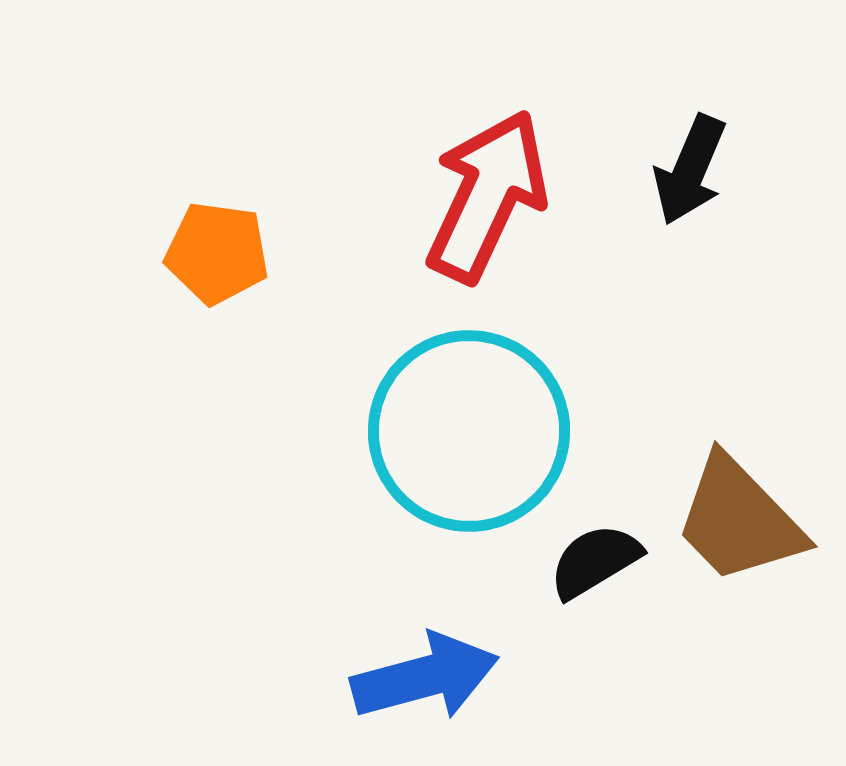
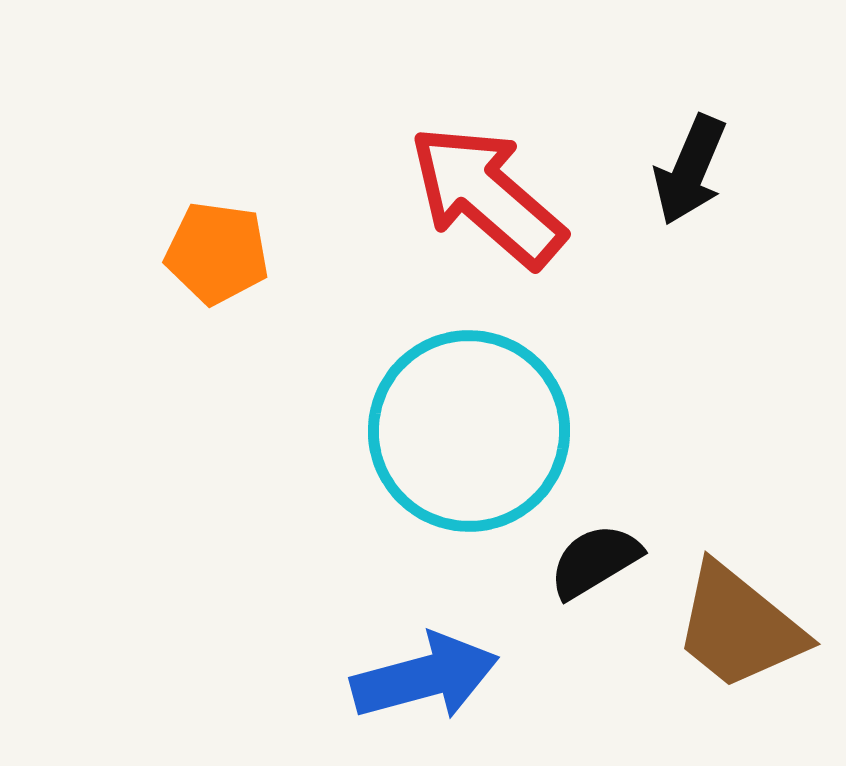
red arrow: rotated 74 degrees counterclockwise
brown trapezoid: moved 107 px down; rotated 7 degrees counterclockwise
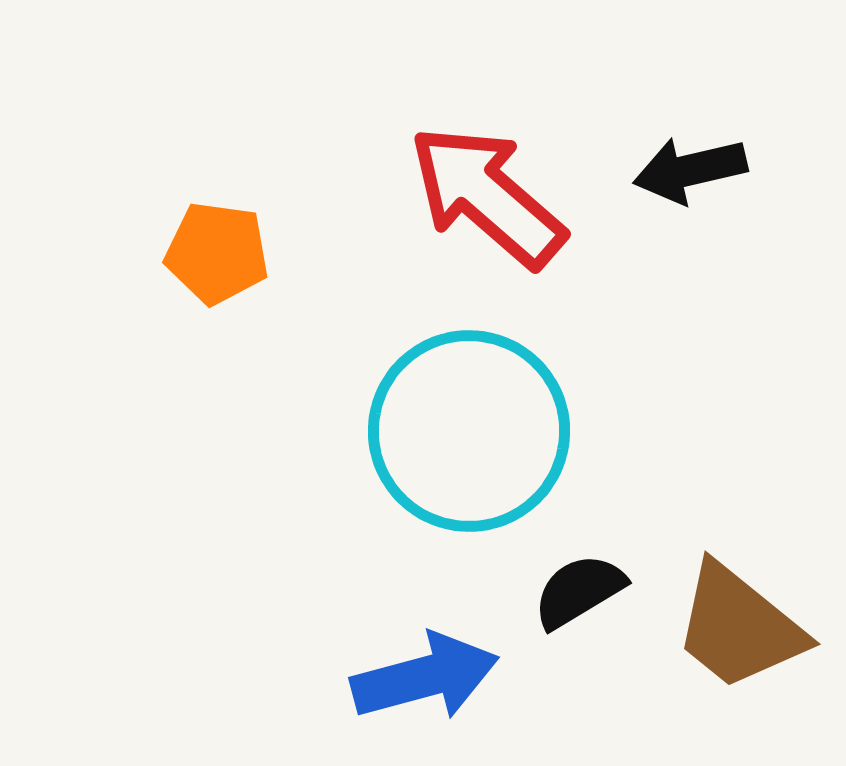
black arrow: rotated 54 degrees clockwise
black semicircle: moved 16 px left, 30 px down
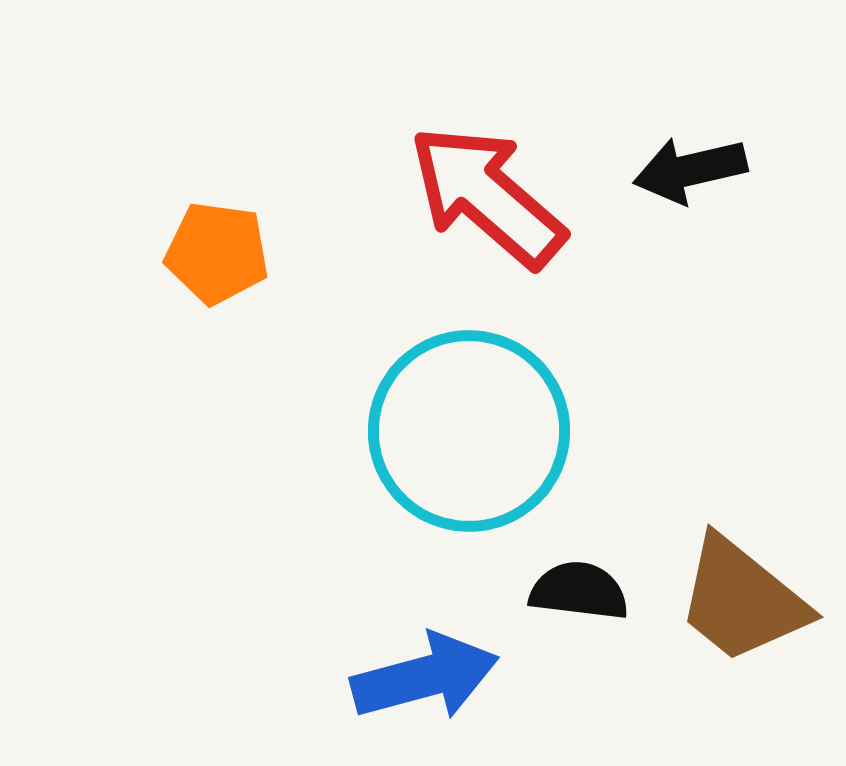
black semicircle: rotated 38 degrees clockwise
brown trapezoid: moved 3 px right, 27 px up
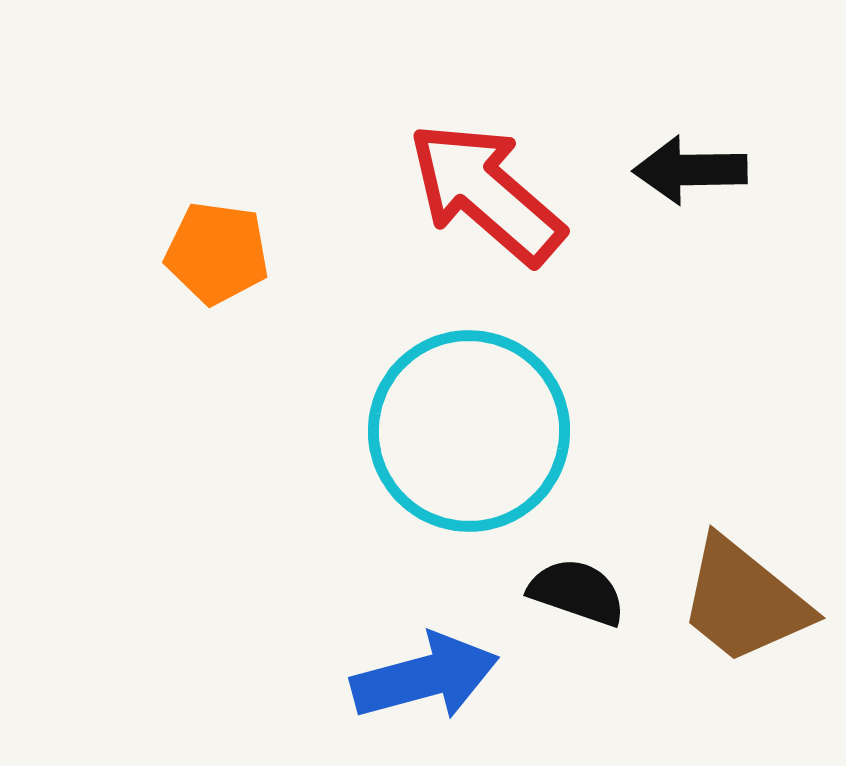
black arrow: rotated 12 degrees clockwise
red arrow: moved 1 px left, 3 px up
black semicircle: moved 2 px left, 1 px down; rotated 12 degrees clockwise
brown trapezoid: moved 2 px right, 1 px down
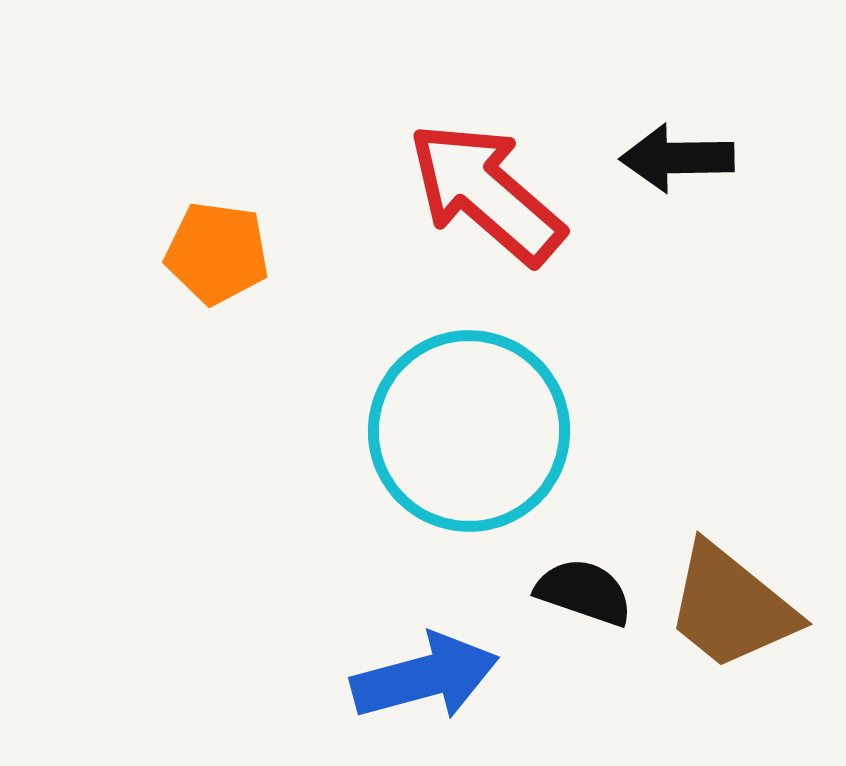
black arrow: moved 13 px left, 12 px up
black semicircle: moved 7 px right
brown trapezoid: moved 13 px left, 6 px down
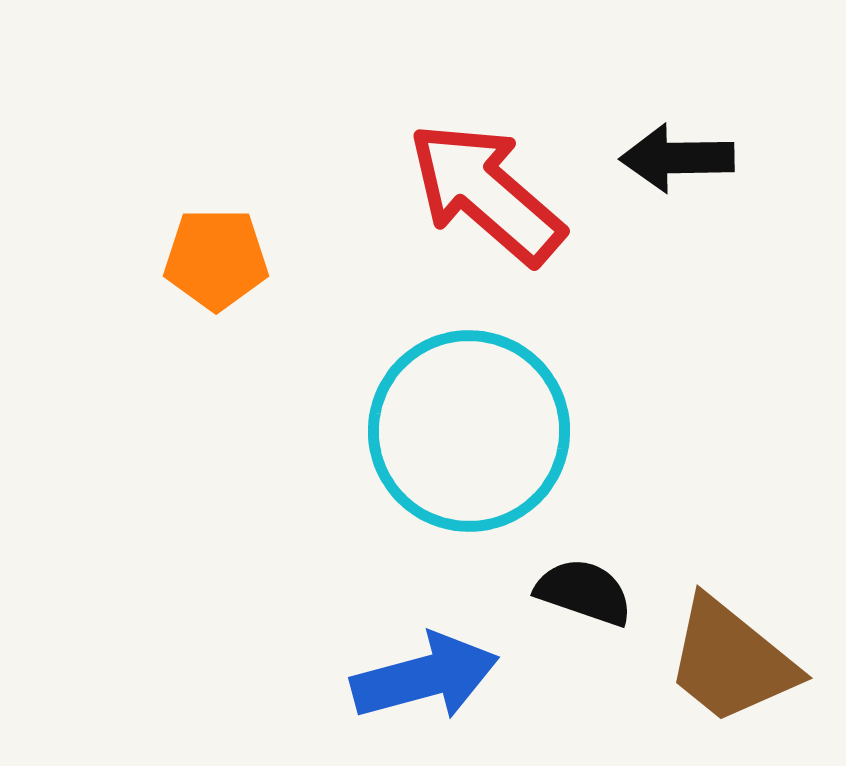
orange pentagon: moved 1 px left, 6 px down; rotated 8 degrees counterclockwise
brown trapezoid: moved 54 px down
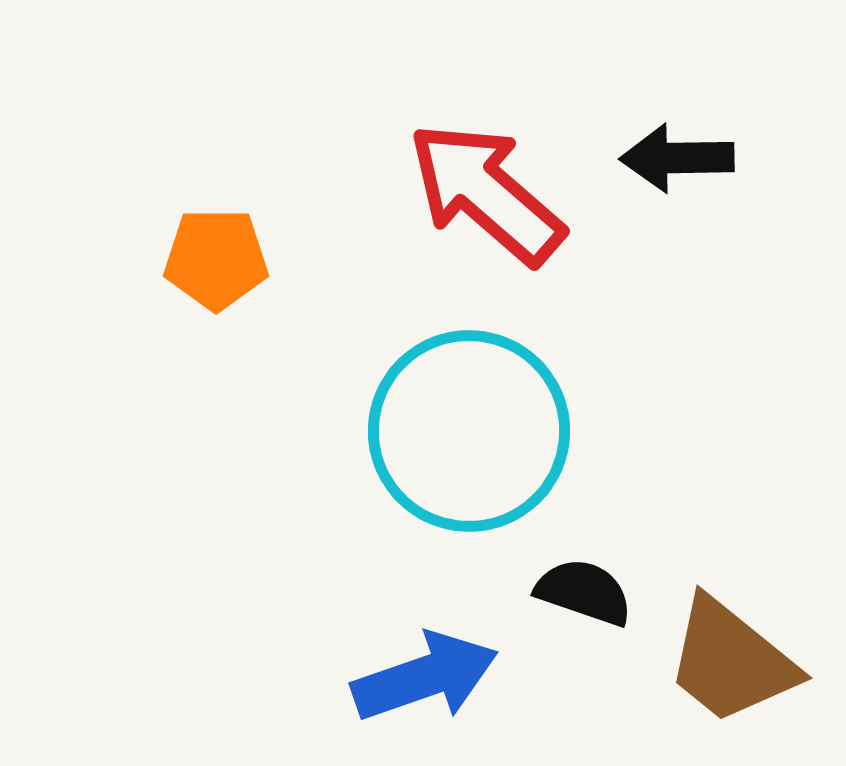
blue arrow: rotated 4 degrees counterclockwise
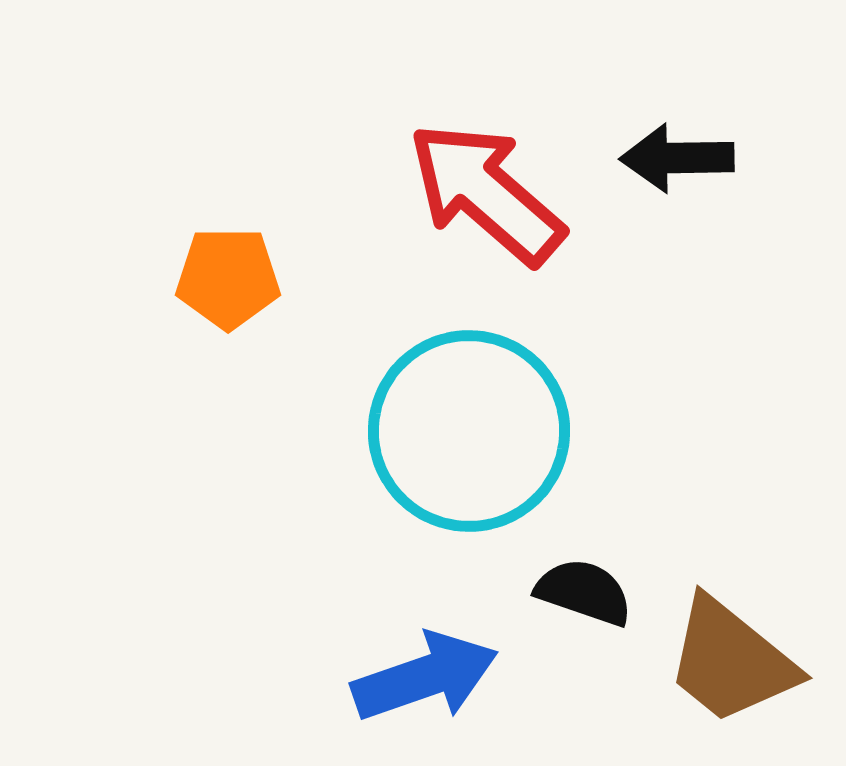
orange pentagon: moved 12 px right, 19 px down
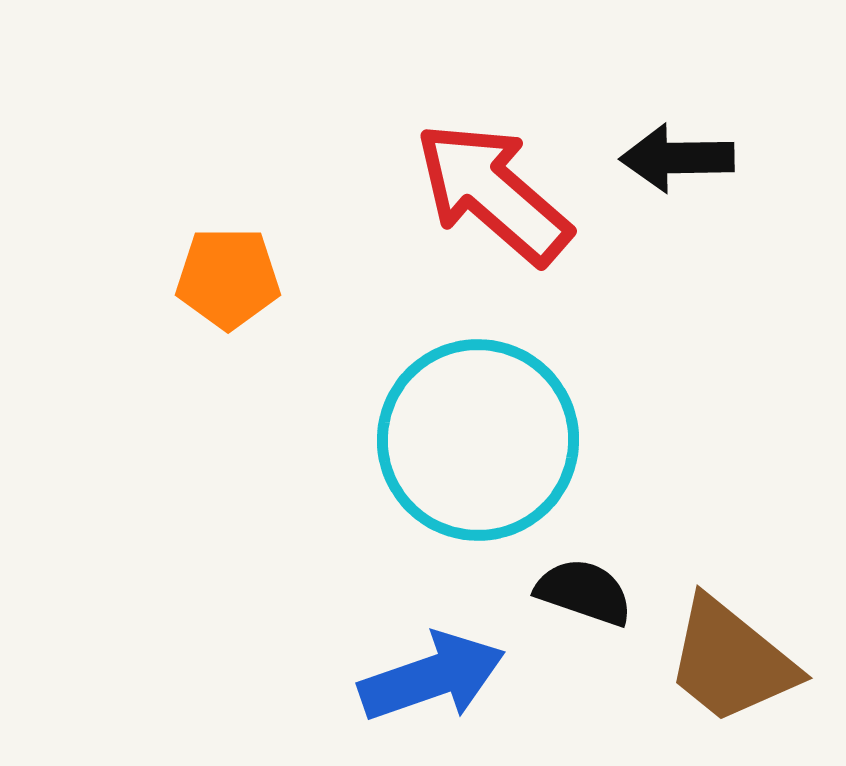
red arrow: moved 7 px right
cyan circle: moved 9 px right, 9 px down
blue arrow: moved 7 px right
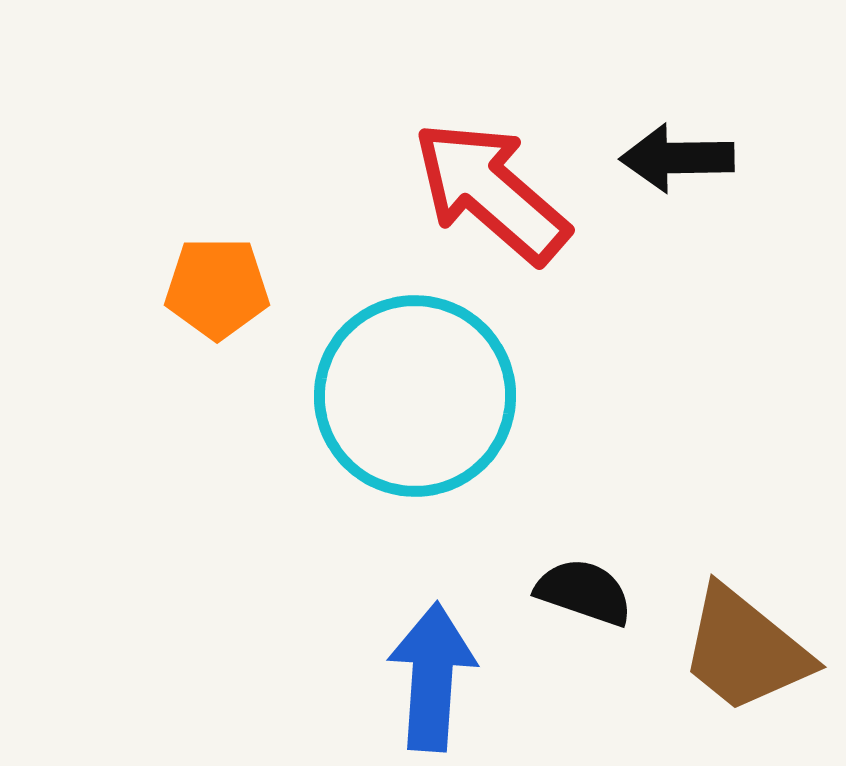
red arrow: moved 2 px left, 1 px up
orange pentagon: moved 11 px left, 10 px down
cyan circle: moved 63 px left, 44 px up
brown trapezoid: moved 14 px right, 11 px up
blue arrow: rotated 67 degrees counterclockwise
